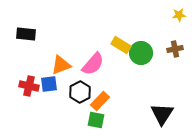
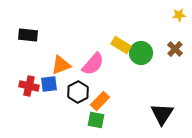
black rectangle: moved 2 px right, 1 px down
brown cross: rotated 35 degrees counterclockwise
black hexagon: moved 2 px left
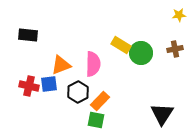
brown cross: rotated 35 degrees clockwise
pink semicircle: rotated 40 degrees counterclockwise
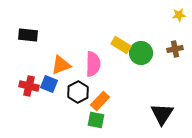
blue square: rotated 30 degrees clockwise
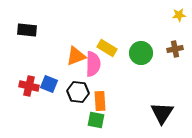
black rectangle: moved 1 px left, 5 px up
yellow rectangle: moved 14 px left, 3 px down
orange triangle: moved 15 px right, 9 px up
black hexagon: rotated 25 degrees counterclockwise
orange rectangle: rotated 48 degrees counterclockwise
black triangle: moved 1 px up
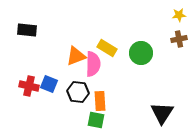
brown cross: moved 4 px right, 10 px up
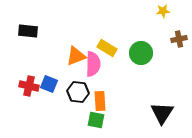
yellow star: moved 16 px left, 4 px up
black rectangle: moved 1 px right, 1 px down
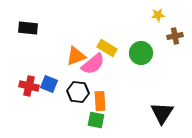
yellow star: moved 5 px left, 4 px down
black rectangle: moved 3 px up
brown cross: moved 4 px left, 3 px up
pink semicircle: rotated 50 degrees clockwise
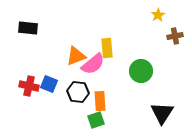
yellow star: rotated 24 degrees counterclockwise
yellow rectangle: rotated 54 degrees clockwise
green circle: moved 18 px down
green square: rotated 30 degrees counterclockwise
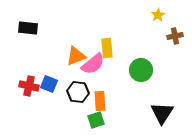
green circle: moved 1 px up
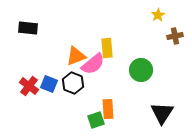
red cross: rotated 24 degrees clockwise
black hexagon: moved 5 px left, 9 px up; rotated 15 degrees clockwise
orange rectangle: moved 8 px right, 8 px down
